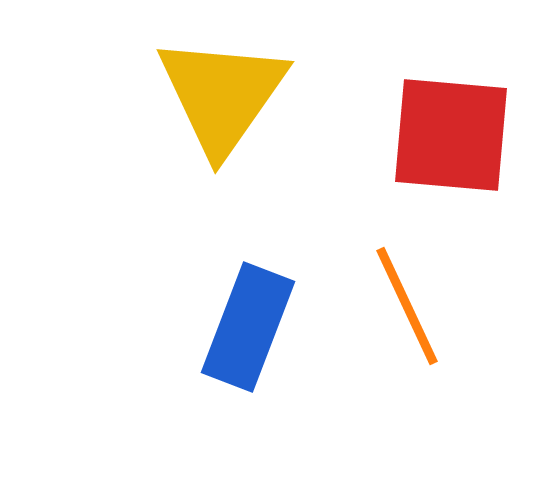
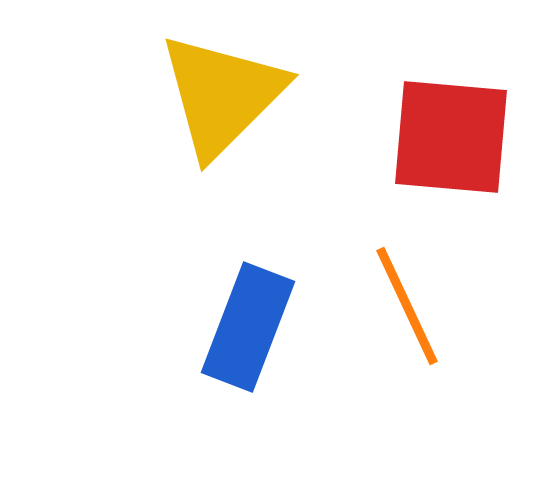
yellow triangle: rotated 10 degrees clockwise
red square: moved 2 px down
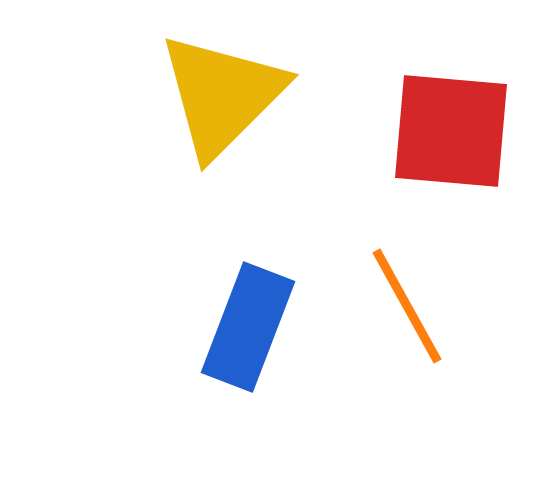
red square: moved 6 px up
orange line: rotated 4 degrees counterclockwise
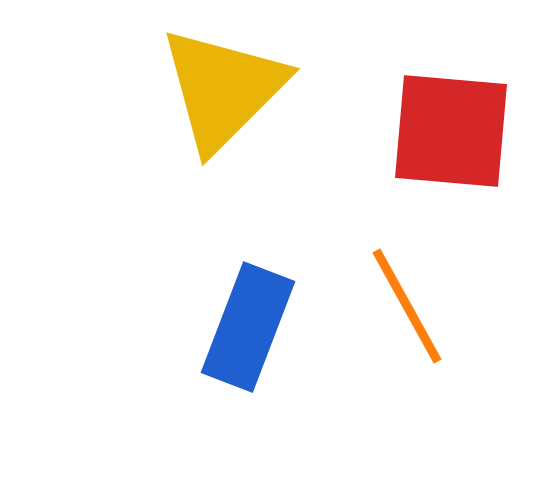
yellow triangle: moved 1 px right, 6 px up
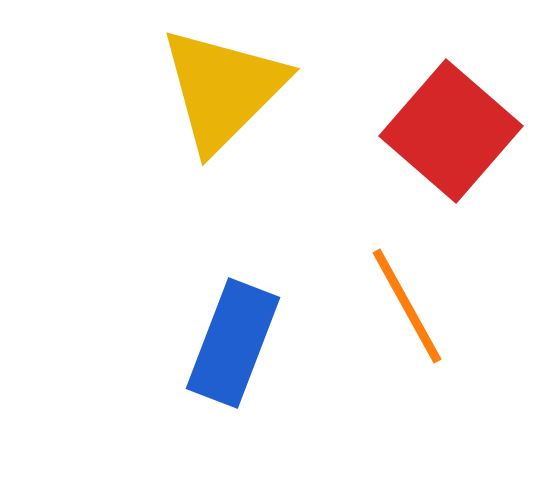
red square: rotated 36 degrees clockwise
blue rectangle: moved 15 px left, 16 px down
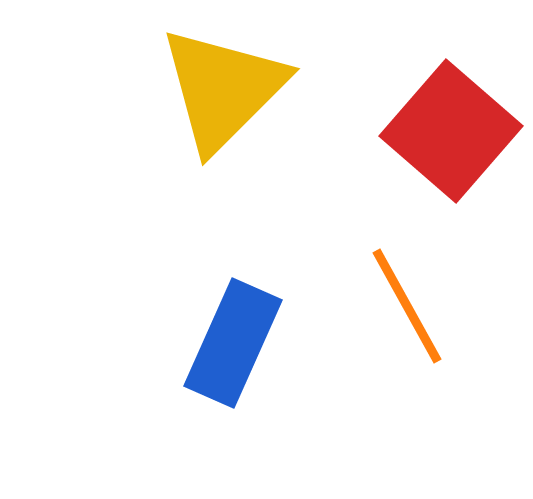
blue rectangle: rotated 3 degrees clockwise
